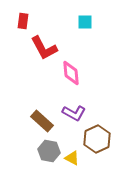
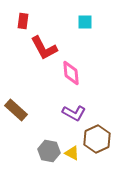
brown rectangle: moved 26 px left, 11 px up
yellow triangle: moved 5 px up
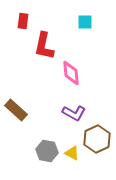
red L-shape: moved 2 px up; rotated 40 degrees clockwise
gray hexagon: moved 2 px left
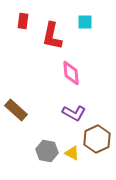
red L-shape: moved 8 px right, 10 px up
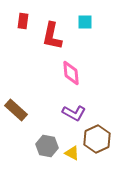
gray hexagon: moved 5 px up
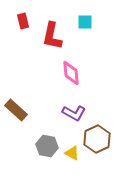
red rectangle: rotated 21 degrees counterclockwise
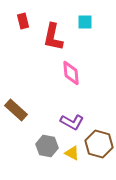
red L-shape: moved 1 px right, 1 px down
purple L-shape: moved 2 px left, 9 px down
brown hexagon: moved 2 px right, 5 px down; rotated 20 degrees counterclockwise
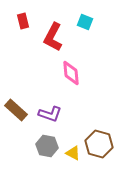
cyan square: rotated 21 degrees clockwise
red L-shape: rotated 16 degrees clockwise
purple L-shape: moved 22 px left, 8 px up; rotated 10 degrees counterclockwise
yellow triangle: moved 1 px right
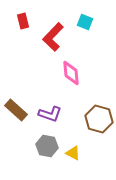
red L-shape: rotated 16 degrees clockwise
brown hexagon: moved 25 px up
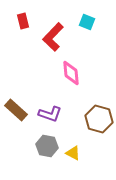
cyan square: moved 2 px right
